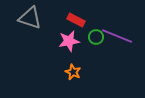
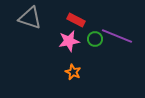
green circle: moved 1 px left, 2 px down
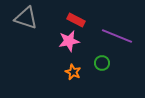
gray triangle: moved 4 px left
green circle: moved 7 px right, 24 px down
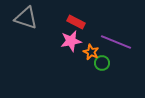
red rectangle: moved 2 px down
purple line: moved 1 px left, 6 px down
pink star: moved 2 px right
orange star: moved 18 px right, 20 px up
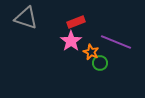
red rectangle: rotated 48 degrees counterclockwise
pink star: rotated 25 degrees counterclockwise
green circle: moved 2 px left
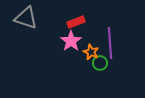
purple line: moved 6 px left, 1 px down; rotated 64 degrees clockwise
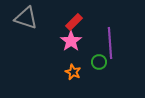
red rectangle: moved 2 px left; rotated 24 degrees counterclockwise
orange star: moved 18 px left, 20 px down
green circle: moved 1 px left, 1 px up
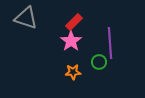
orange star: rotated 28 degrees counterclockwise
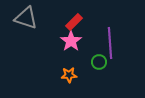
orange star: moved 4 px left, 3 px down
